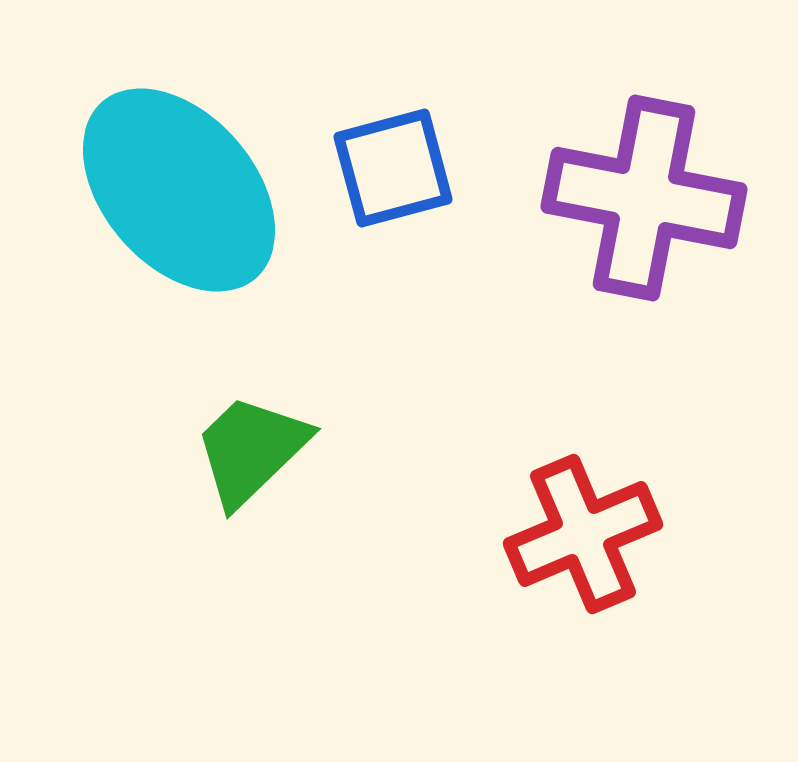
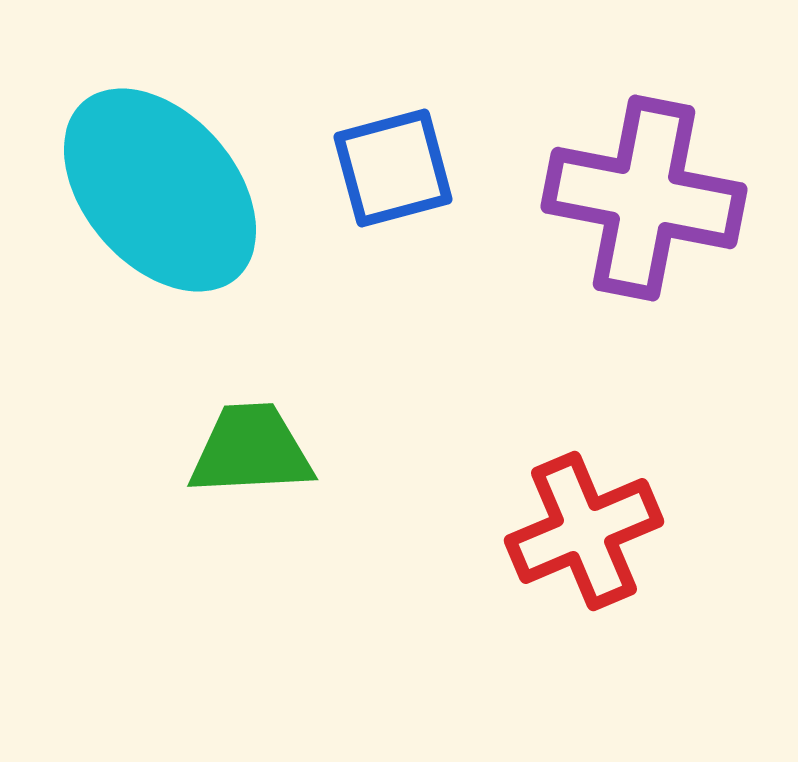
cyan ellipse: moved 19 px left
green trapezoid: rotated 41 degrees clockwise
red cross: moved 1 px right, 3 px up
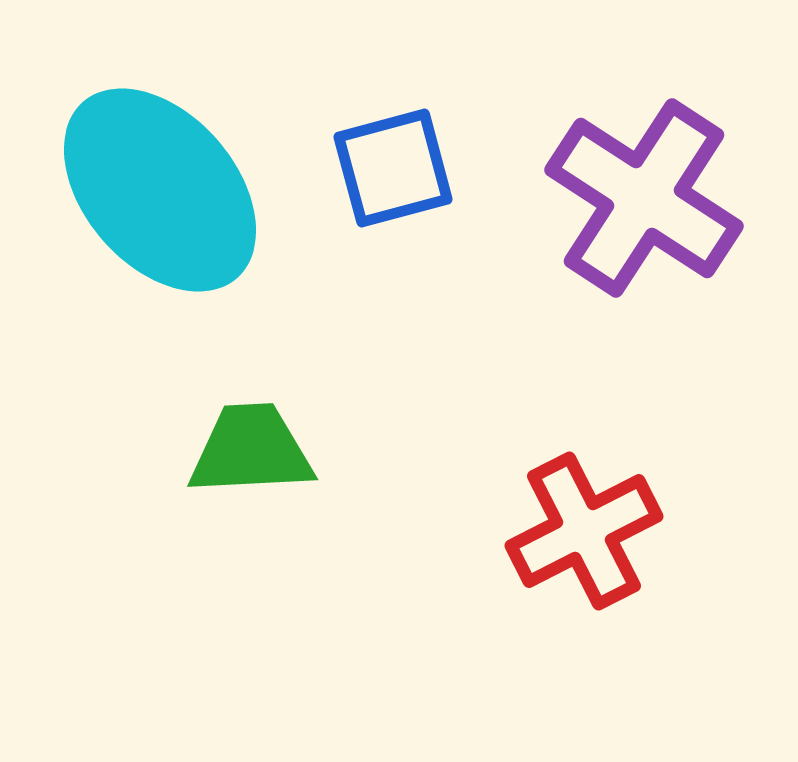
purple cross: rotated 22 degrees clockwise
red cross: rotated 4 degrees counterclockwise
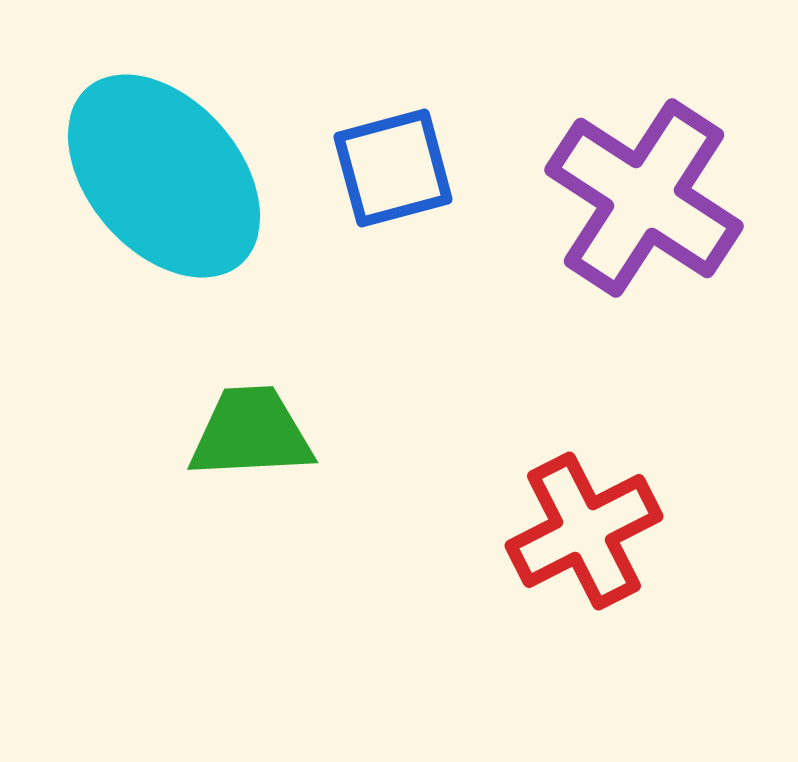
cyan ellipse: moved 4 px right, 14 px up
green trapezoid: moved 17 px up
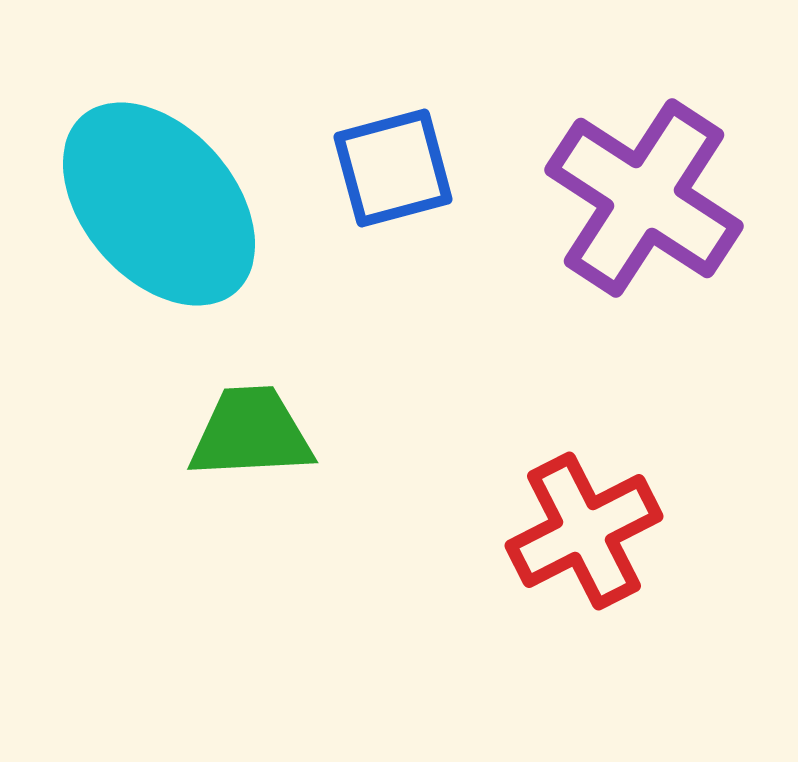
cyan ellipse: moved 5 px left, 28 px down
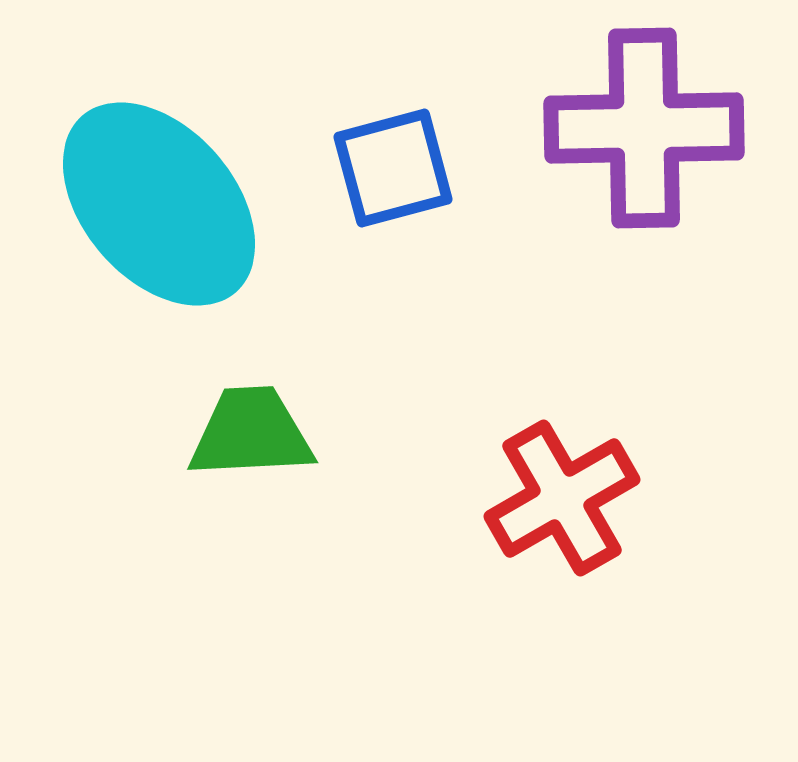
purple cross: moved 70 px up; rotated 34 degrees counterclockwise
red cross: moved 22 px left, 33 px up; rotated 3 degrees counterclockwise
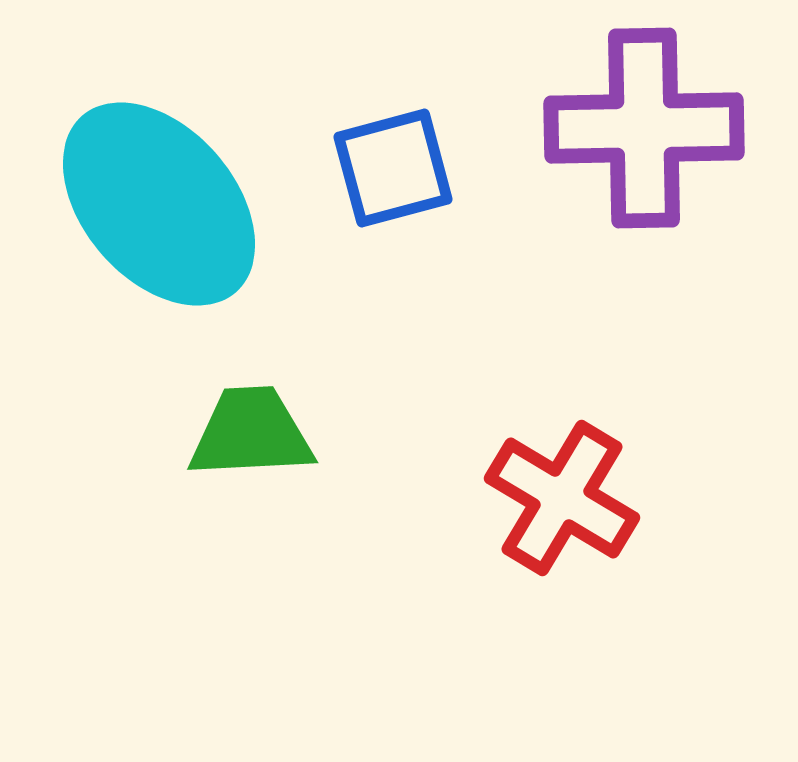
red cross: rotated 29 degrees counterclockwise
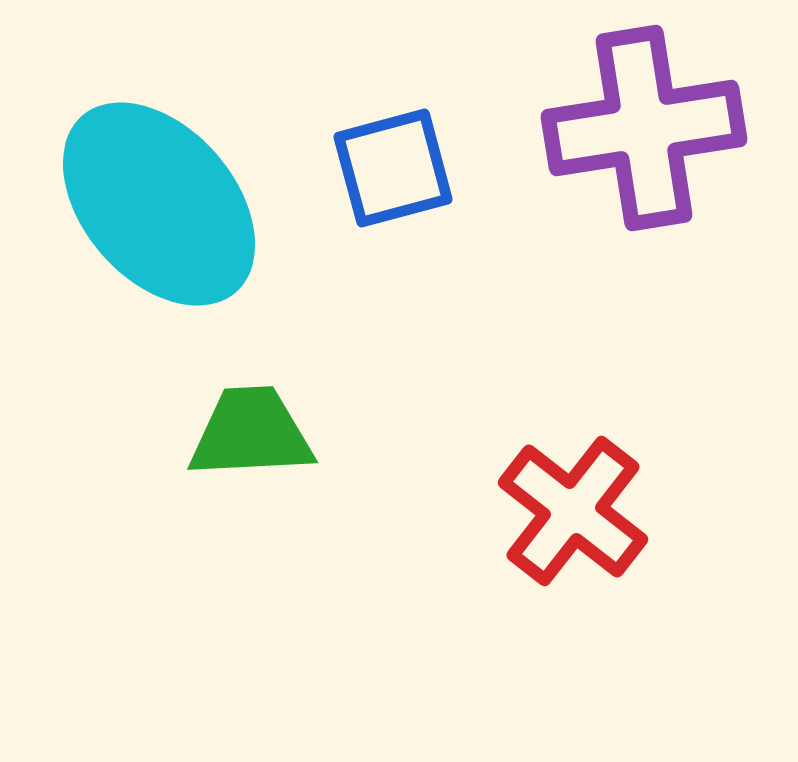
purple cross: rotated 8 degrees counterclockwise
red cross: moved 11 px right, 13 px down; rotated 7 degrees clockwise
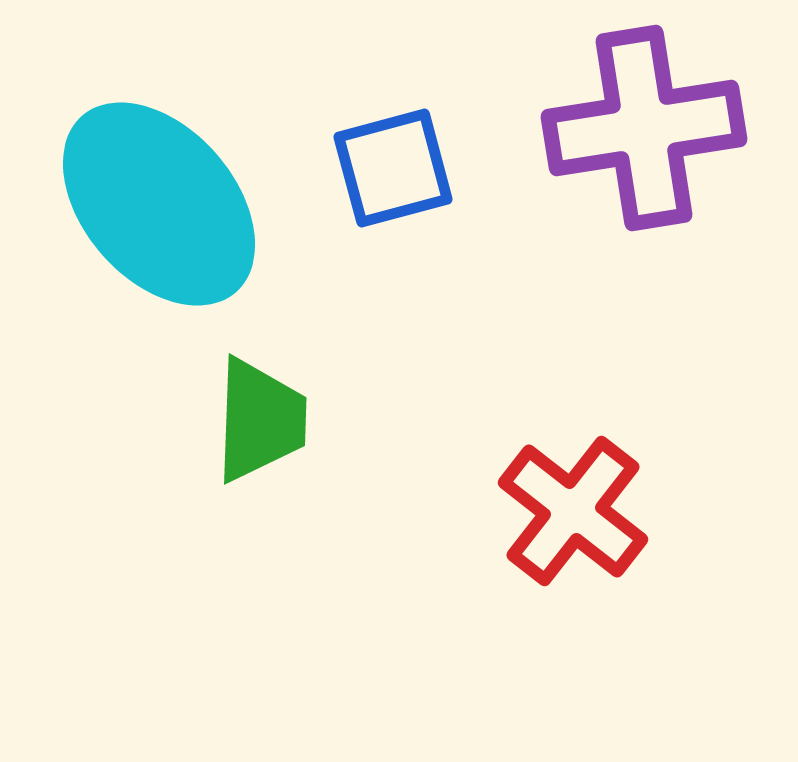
green trapezoid: moved 9 px right, 13 px up; rotated 95 degrees clockwise
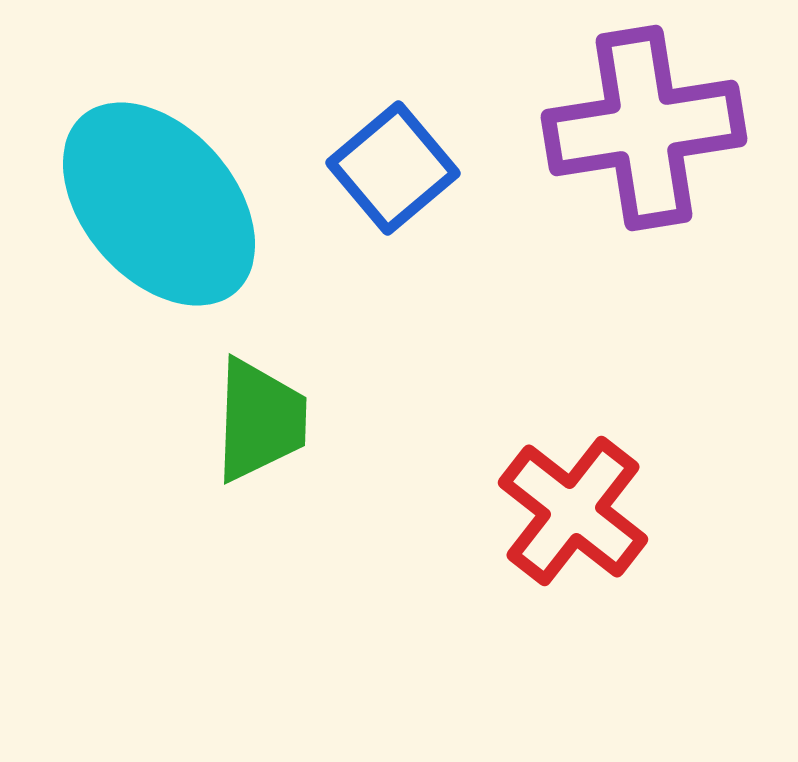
blue square: rotated 25 degrees counterclockwise
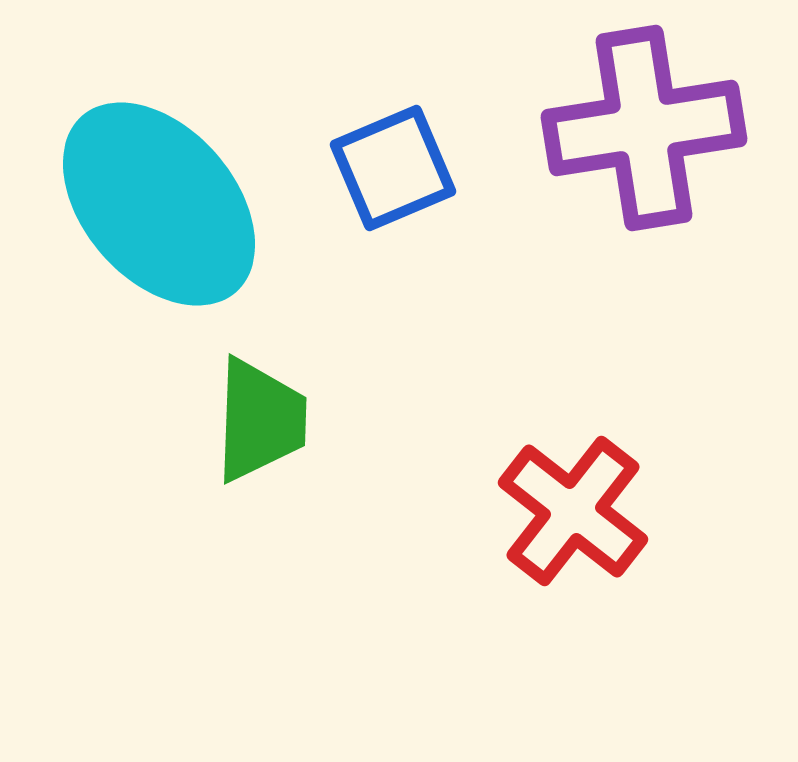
blue square: rotated 17 degrees clockwise
